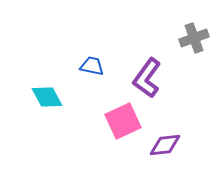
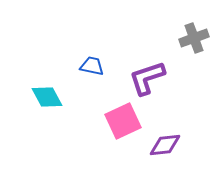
purple L-shape: rotated 36 degrees clockwise
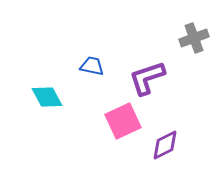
purple diamond: rotated 20 degrees counterclockwise
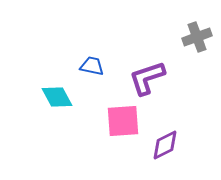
gray cross: moved 3 px right, 1 px up
cyan diamond: moved 10 px right
pink square: rotated 21 degrees clockwise
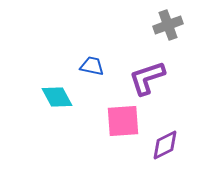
gray cross: moved 29 px left, 12 px up
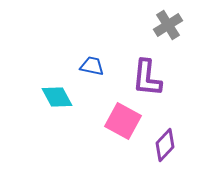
gray cross: rotated 12 degrees counterclockwise
purple L-shape: rotated 66 degrees counterclockwise
pink square: rotated 33 degrees clockwise
purple diamond: rotated 20 degrees counterclockwise
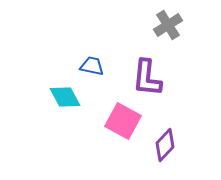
cyan diamond: moved 8 px right
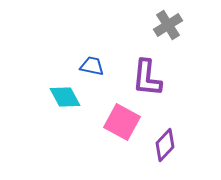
pink square: moved 1 px left, 1 px down
